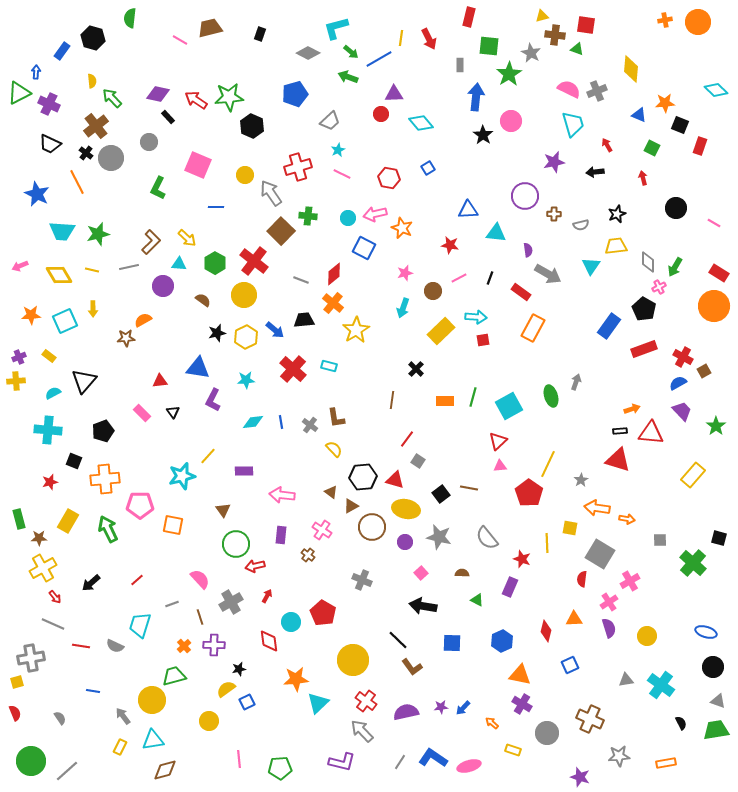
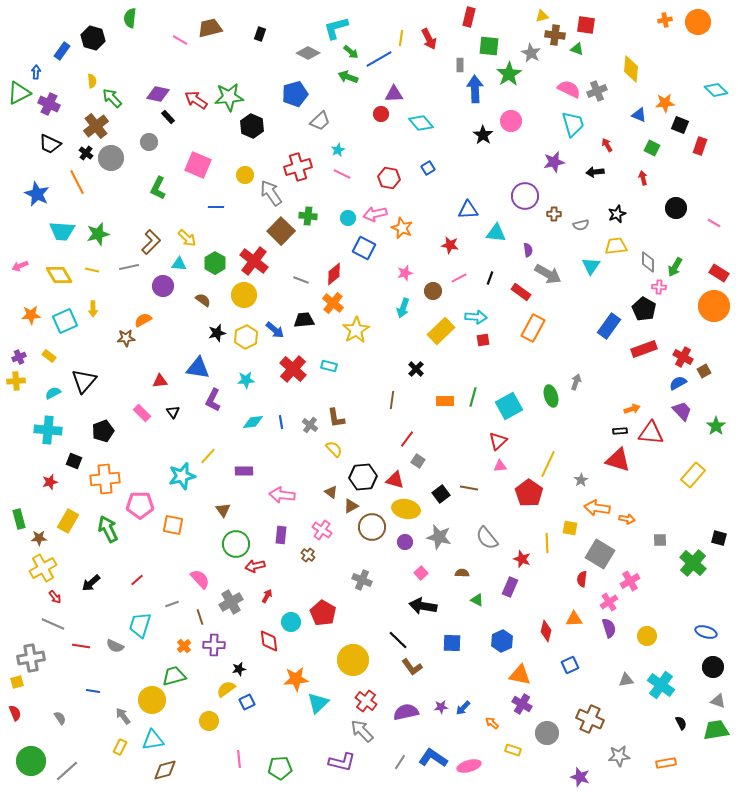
blue arrow at (476, 97): moved 1 px left, 8 px up; rotated 8 degrees counterclockwise
gray trapezoid at (330, 121): moved 10 px left
pink cross at (659, 287): rotated 32 degrees clockwise
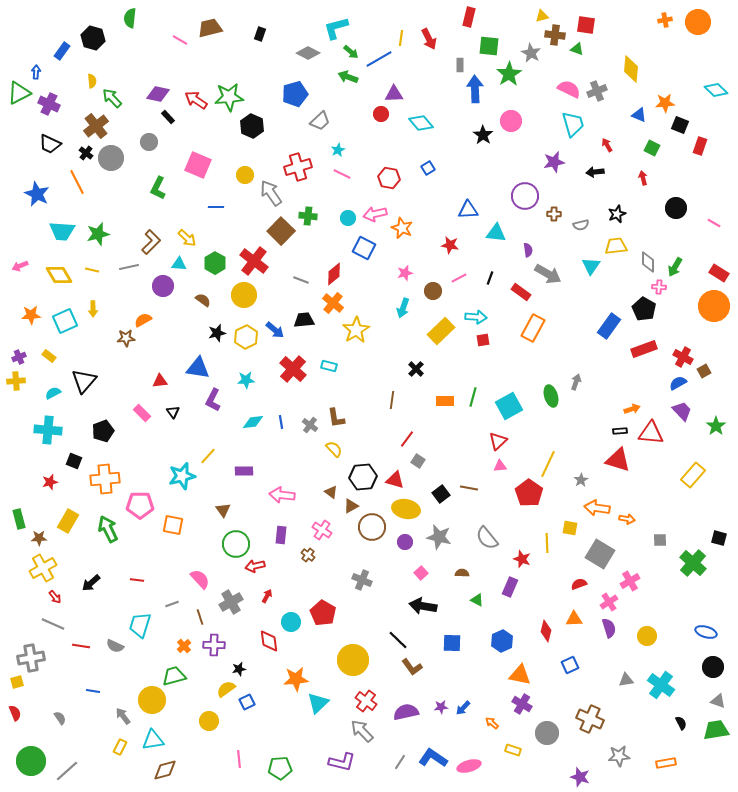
red semicircle at (582, 579): moved 3 px left, 5 px down; rotated 63 degrees clockwise
red line at (137, 580): rotated 48 degrees clockwise
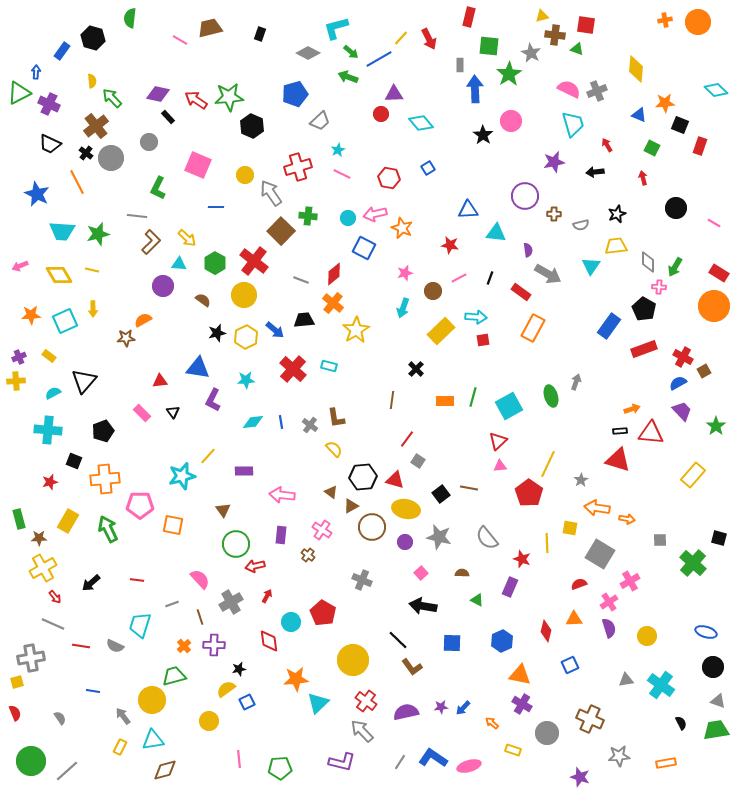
yellow line at (401, 38): rotated 35 degrees clockwise
yellow diamond at (631, 69): moved 5 px right
gray line at (129, 267): moved 8 px right, 51 px up; rotated 18 degrees clockwise
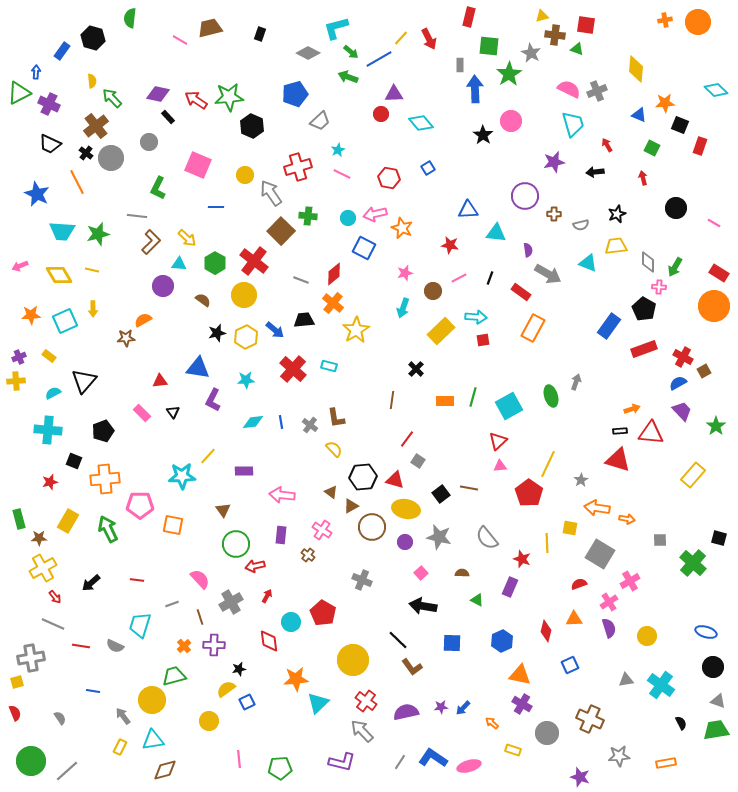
cyan triangle at (591, 266): moved 3 px left, 3 px up; rotated 42 degrees counterclockwise
cyan star at (182, 476): rotated 12 degrees clockwise
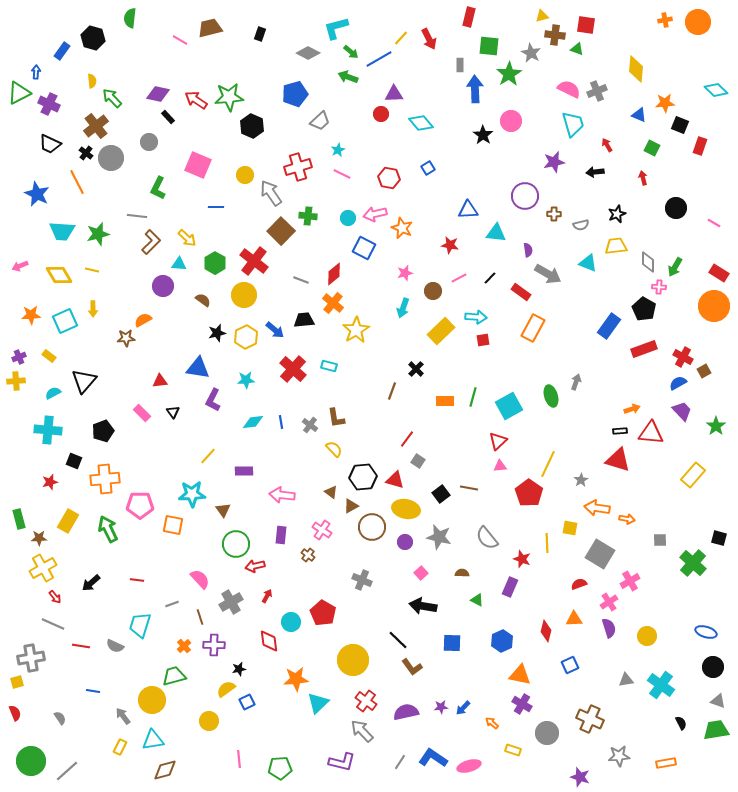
black line at (490, 278): rotated 24 degrees clockwise
brown line at (392, 400): moved 9 px up; rotated 12 degrees clockwise
cyan star at (182, 476): moved 10 px right, 18 px down
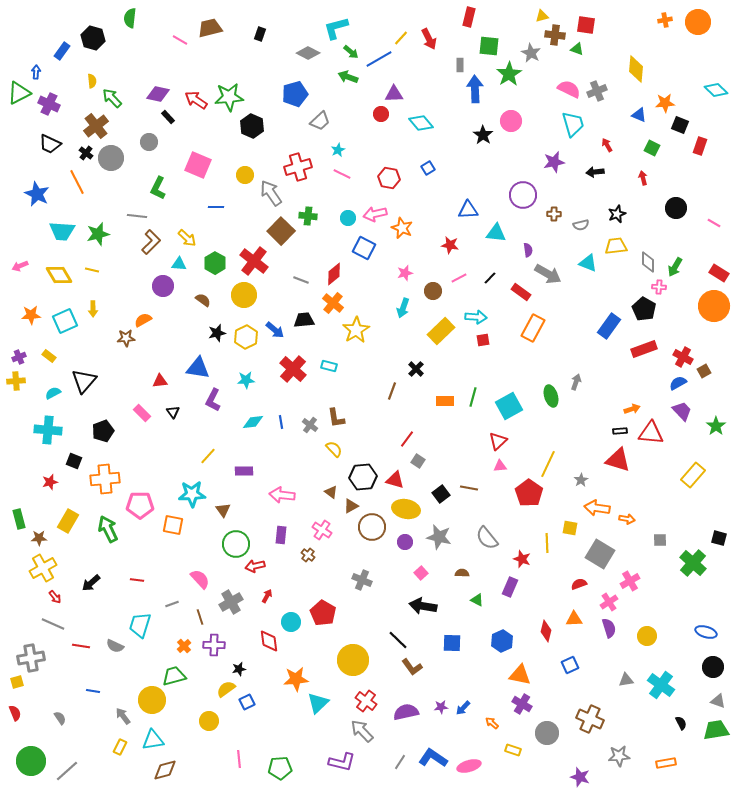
purple circle at (525, 196): moved 2 px left, 1 px up
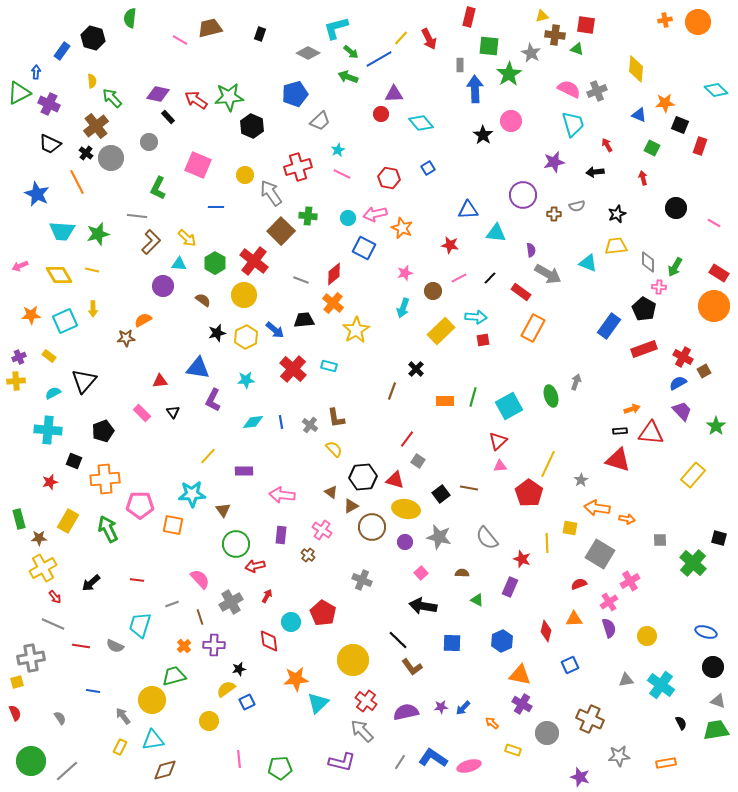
gray semicircle at (581, 225): moved 4 px left, 19 px up
purple semicircle at (528, 250): moved 3 px right
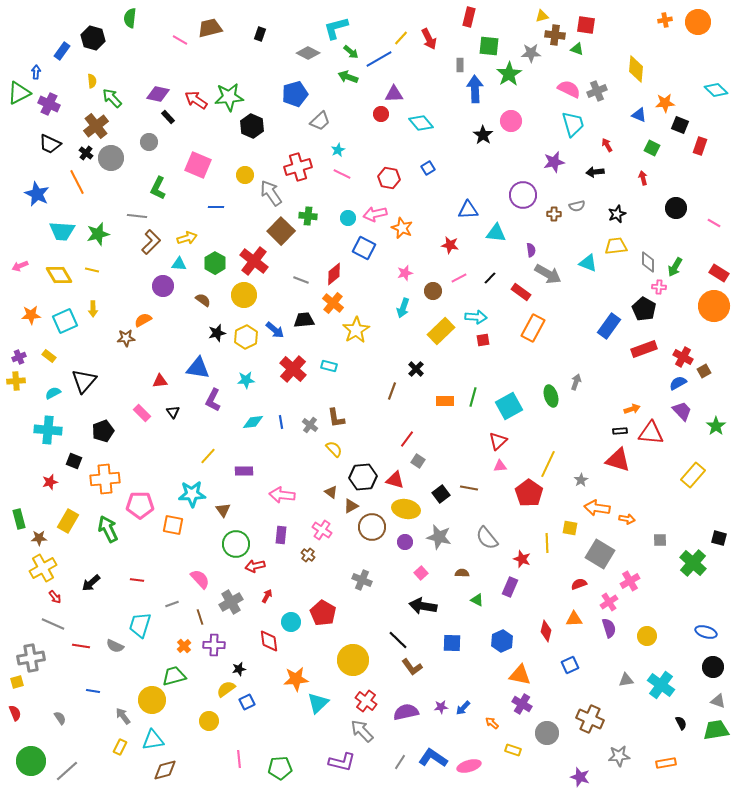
gray star at (531, 53): rotated 30 degrees counterclockwise
yellow arrow at (187, 238): rotated 60 degrees counterclockwise
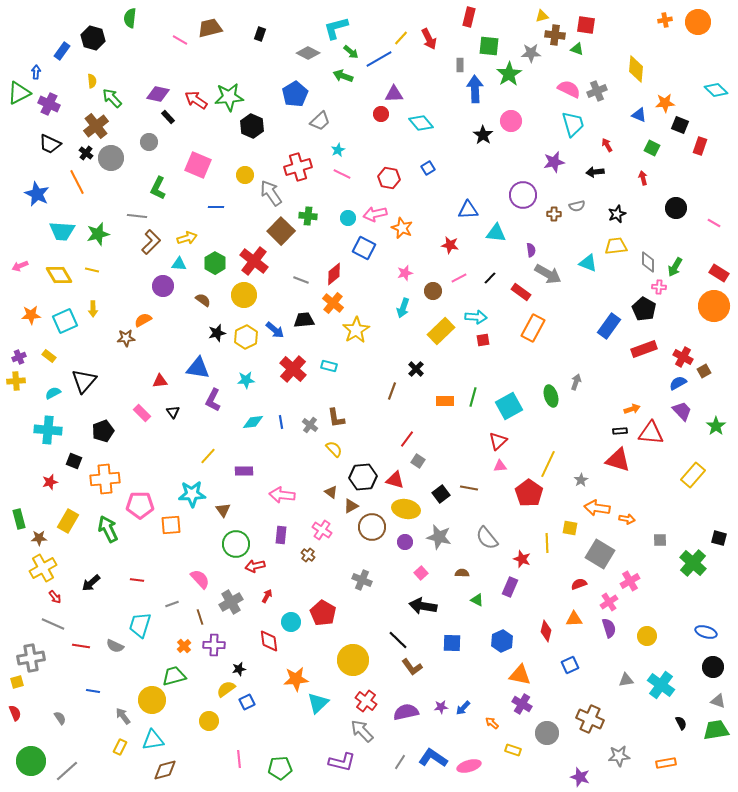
green arrow at (348, 77): moved 5 px left, 1 px up
blue pentagon at (295, 94): rotated 15 degrees counterclockwise
orange square at (173, 525): moved 2 px left; rotated 15 degrees counterclockwise
